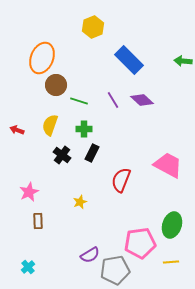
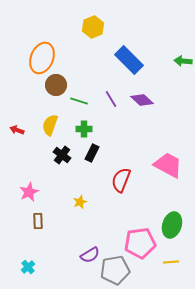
purple line: moved 2 px left, 1 px up
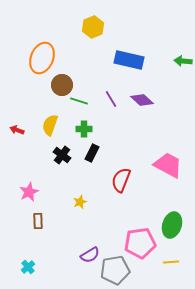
blue rectangle: rotated 32 degrees counterclockwise
brown circle: moved 6 px right
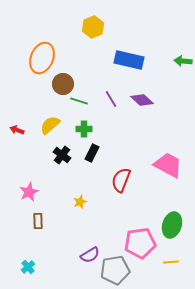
brown circle: moved 1 px right, 1 px up
yellow semicircle: rotated 30 degrees clockwise
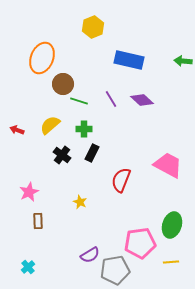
yellow star: rotated 24 degrees counterclockwise
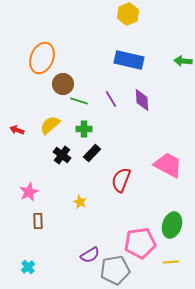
yellow hexagon: moved 35 px right, 13 px up
purple diamond: rotated 45 degrees clockwise
black rectangle: rotated 18 degrees clockwise
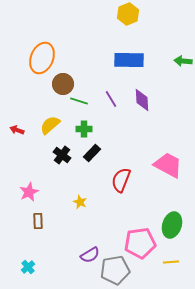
blue rectangle: rotated 12 degrees counterclockwise
